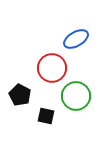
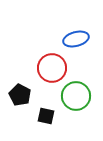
blue ellipse: rotated 15 degrees clockwise
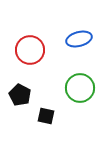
blue ellipse: moved 3 px right
red circle: moved 22 px left, 18 px up
green circle: moved 4 px right, 8 px up
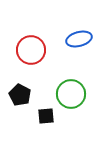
red circle: moved 1 px right
green circle: moved 9 px left, 6 px down
black square: rotated 18 degrees counterclockwise
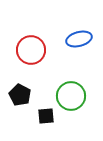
green circle: moved 2 px down
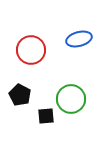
green circle: moved 3 px down
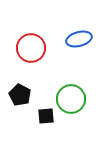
red circle: moved 2 px up
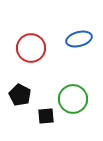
green circle: moved 2 px right
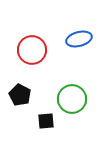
red circle: moved 1 px right, 2 px down
green circle: moved 1 px left
black square: moved 5 px down
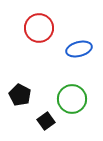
blue ellipse: moved 10 px down
red circle: moved 7 px right, 22 px up
black square: rotated 30 degrees counterclockwise
